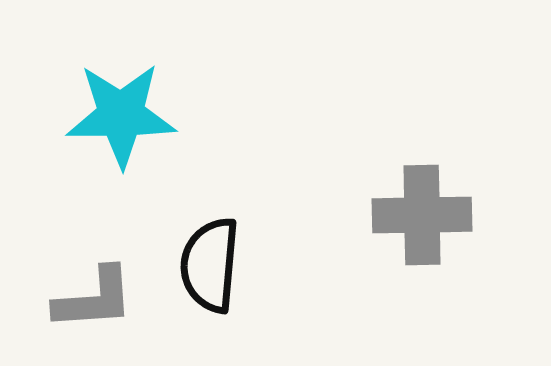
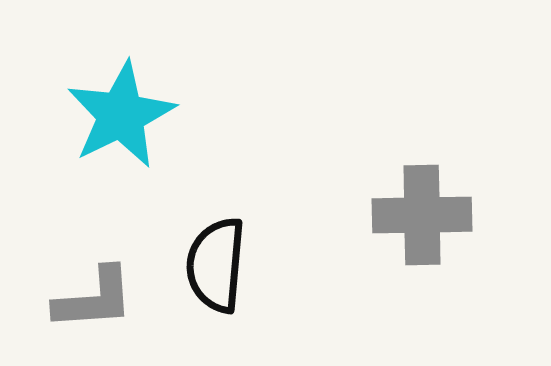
cyan star: rotated 26 degrees counterclockwise
black semicircle: moved 6 px right
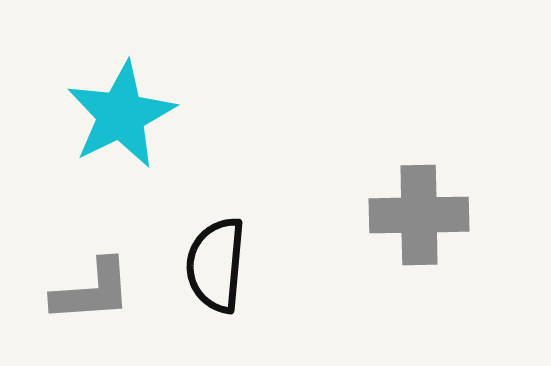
gray cross: moved 3 px left
gray L-shape: moved 2 px left, 8 px up
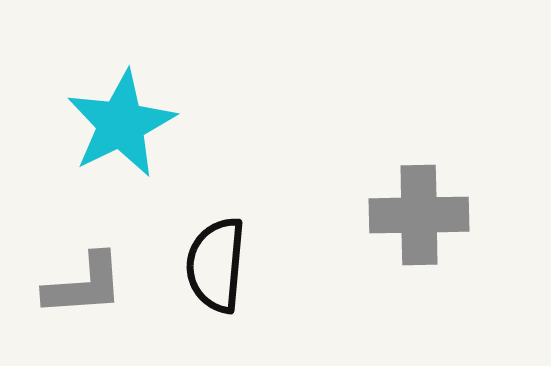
cyan star: moved 9 px down
gray L-shape: moved 8 px left, 6 px up
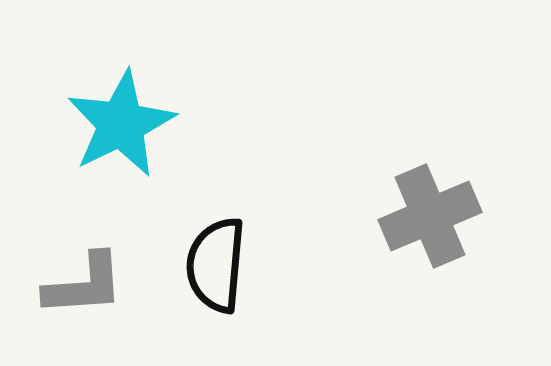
gray cross: moved 11 px right, 1 px down; rotated 22 degrees counterclockwise
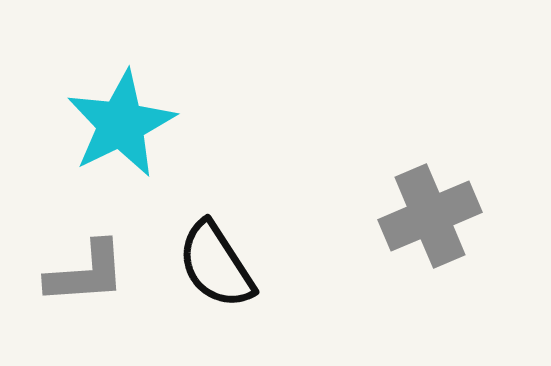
black semicircle: rotated 38 degrees counterclockwise
gray L-shape: moved 2 px right, 12 px up
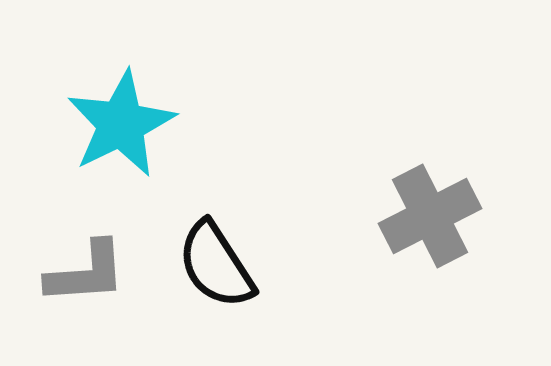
gray cross: rotated 4 degrees counterclockwise
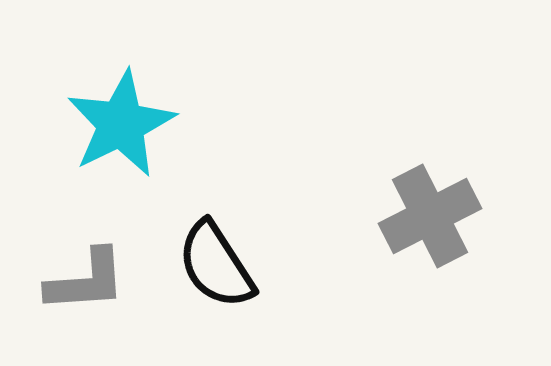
gray L-shape: moved 8 px down
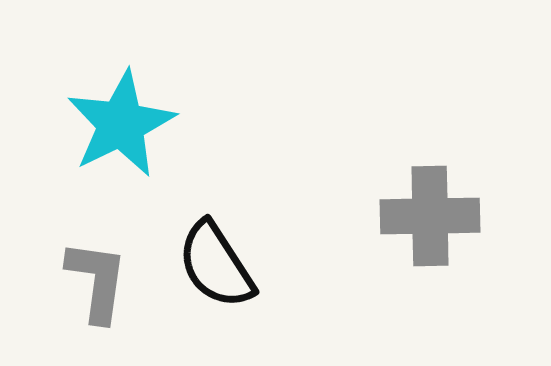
gray cross: rotated 26 degrees clockwise
gray L-shape: moved 11 px right; rotated 78 degrees counterclockwise
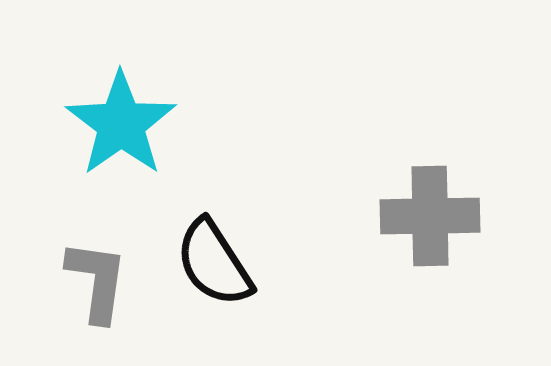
cyan star: rotated 9 degrees counterclockwise
black semicircle: moved 2 px left, 2 px up
